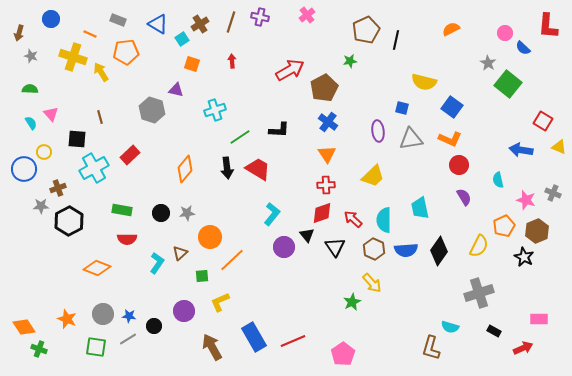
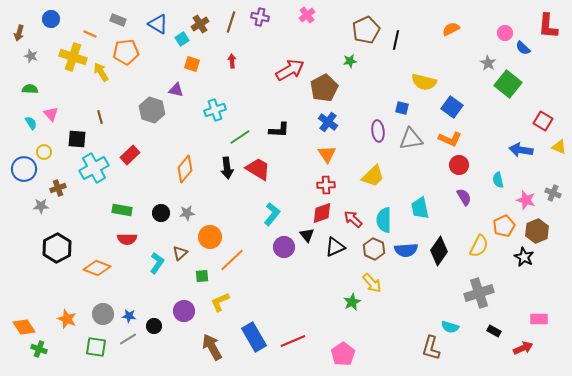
black hexagon at (69, 221): moved 12 px left, 27 px down
black triangle at (335, 247): rotated 40 degrees clockwise
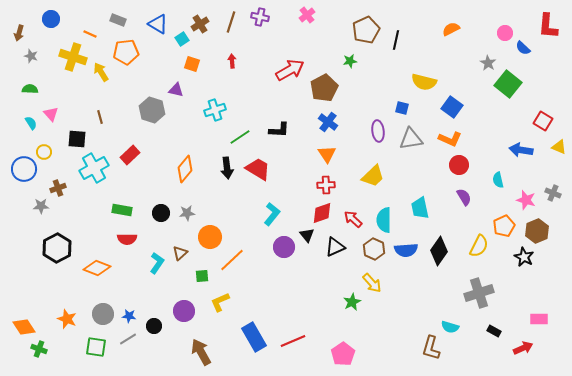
brown arrow at (212, 347): moved 11 px left, 5 px down
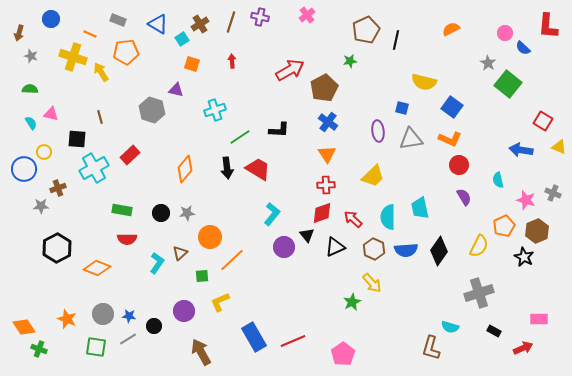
pink triangle at (51, 114): rotated 35 degrees counterclockwise
cyan semicircle at (384, 220): moved 4 px right, 3 px up
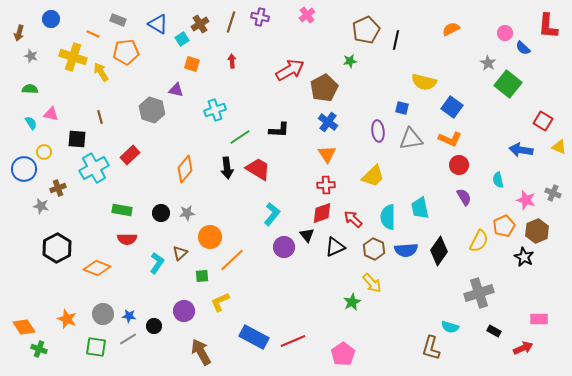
orange line at (90, 34): moved 3 px right
gray star at (41, 206): rotated 14 degrees clockwise
yellow semicircle at (479, 246): moved 5 px up
blue rectangle at (254, 337): rotated 32 degrees counterclockwise
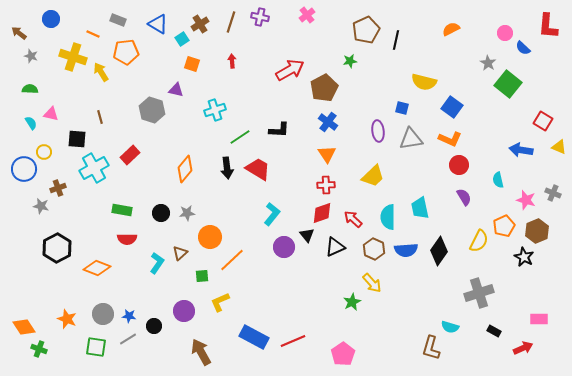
brown arrow at (19, 33): rotated 112 degrees clockwise
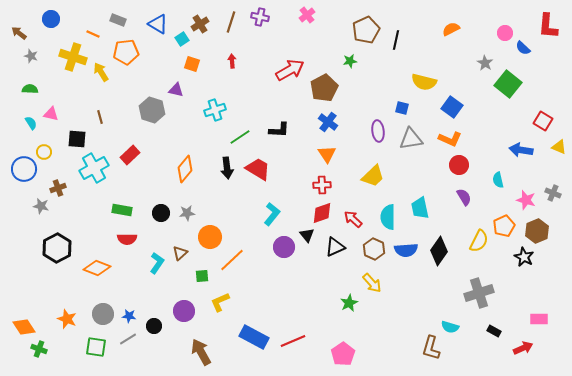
gray star at (488, 63): moved 3 px left
red cross at (326, 185): moved 4 px left
green star at (352, 302): moved 3 px left, 1 px down
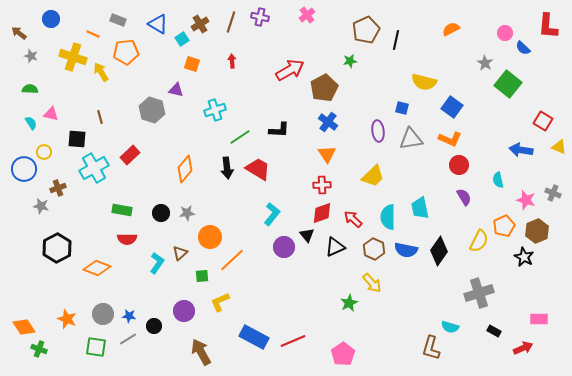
blue semicircle at (406, 250): rotated 15 degrees clockwise
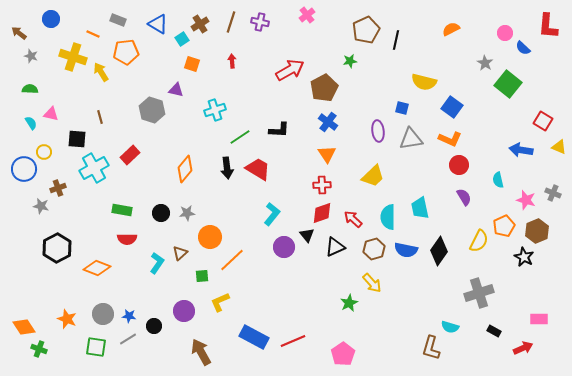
purple cross at (260, 17): moved 5 px down
brown hexagon at (374, 249): rotated 20 degrees clockwise
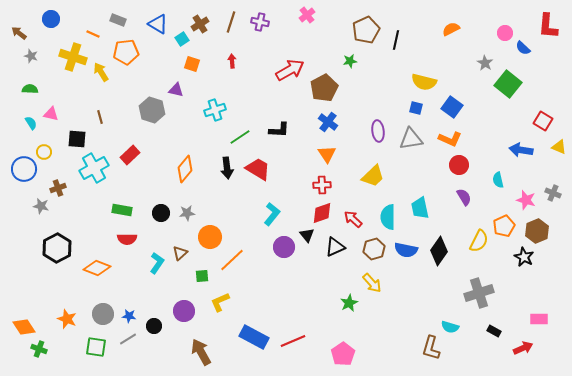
blue square at (402, 108): moved 14 px right
